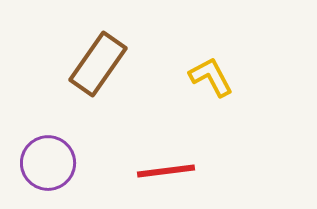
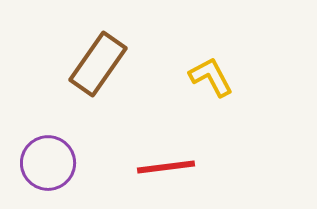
red line: moved 4 px up
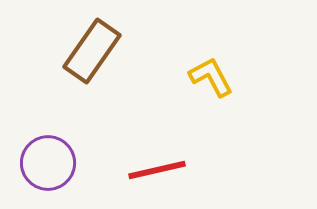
brown rectangle: moved 6 px left, 13 px up
red line: moved 9 px left, 3 px down; rotated 6 degrees counterclockwise
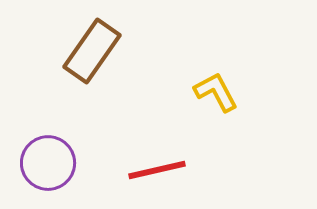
yellow L-shape: moved 5 px right, 15 px down
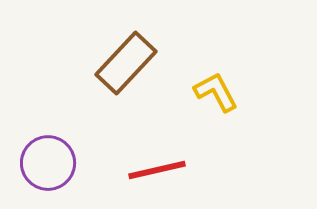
brown rectangle: moved 34 px right, 12 px down; rotated 8 degrees clockwise
